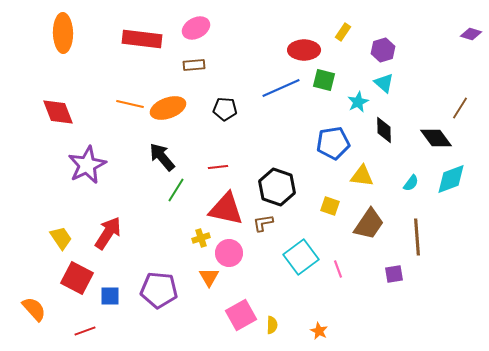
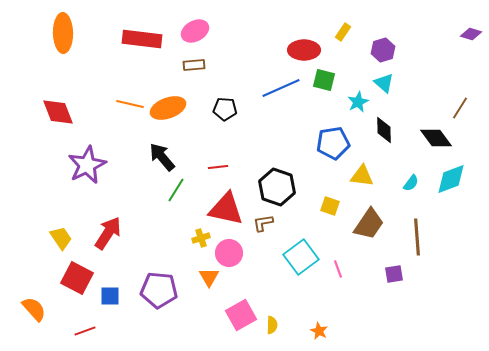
pink ellipse at (196, 28): moved 1 px left, 3 px down
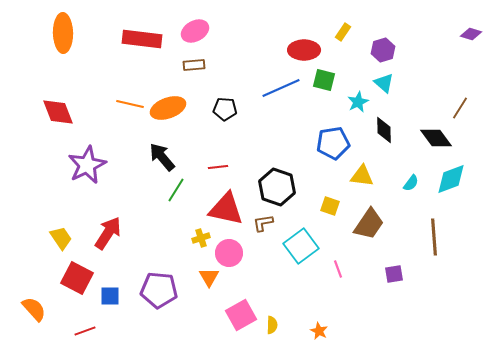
brown line at (417, 237): moved 17 px right
cyan square at (301, 257): moved 11 px up
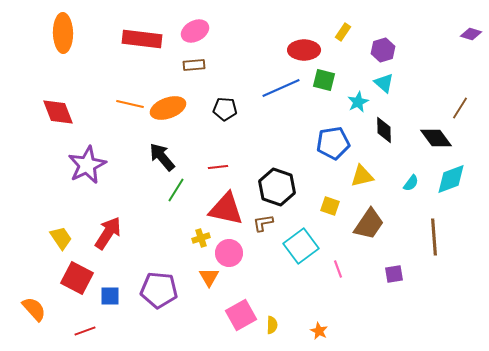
yellow triangle at (362, 176): rotated 20 degrees counterclockwise
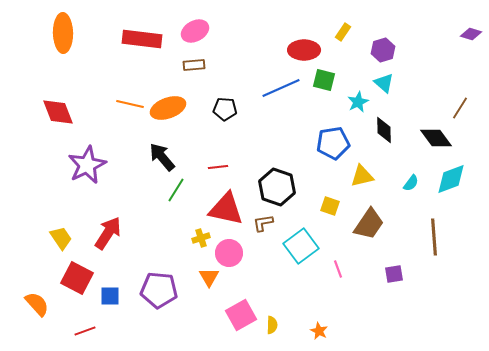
orange semicircle at (34, 309): moved 3 px right, 5 px up
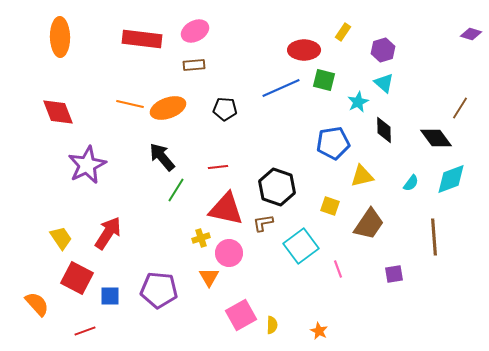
orange ellipse at (63, 33): moved 3 px left, 4 px down
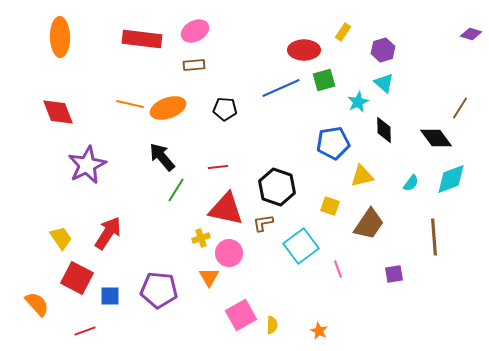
green square at (324, 80): rotated 30 degrees counterclockwise
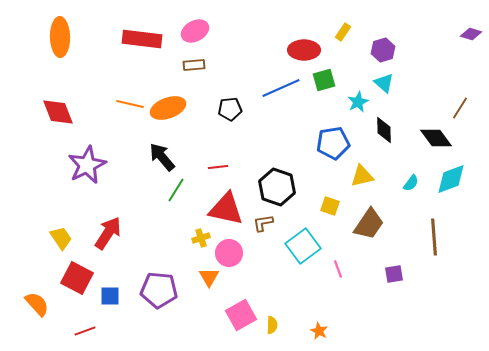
black pentagon at (225, 109): moved 5 px right; rotated 10 degrees counterclockwise
cyan square at (301, 246): moved 2 px right
